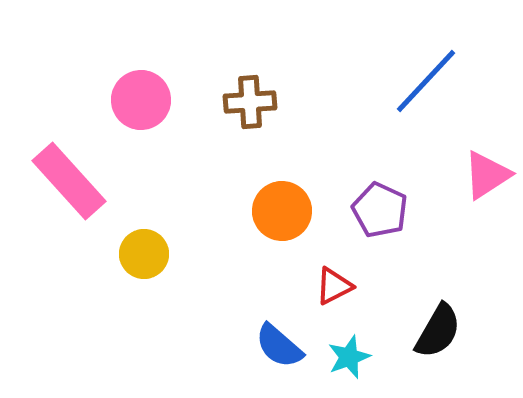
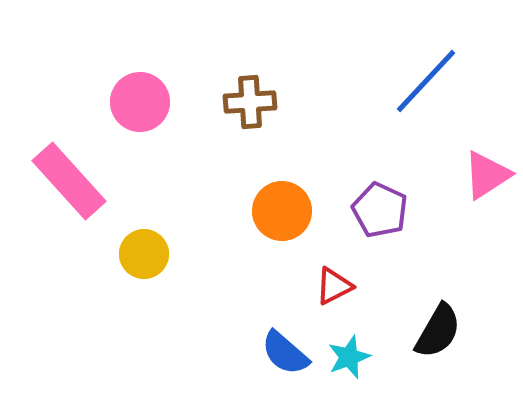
pink circle: moved 1 px left, 2 px down
blue semicircle: moved 6 px right, 7 px down
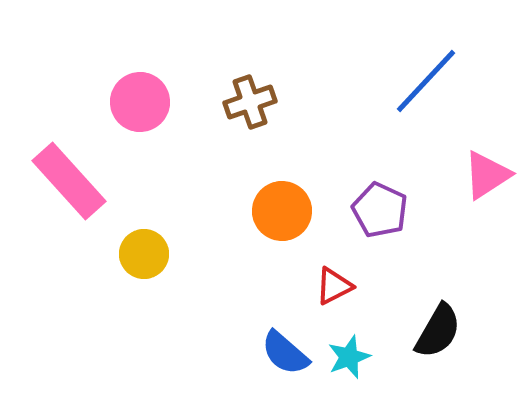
brown cross: rotated 15 degrees counterclockwise
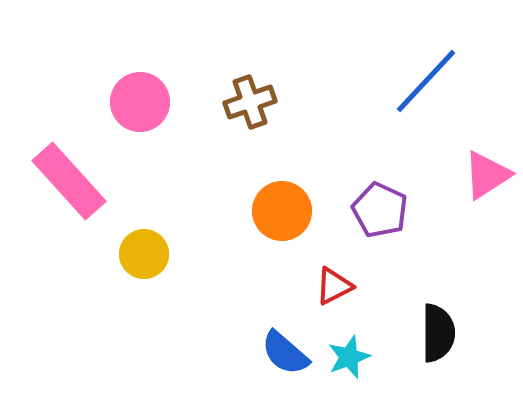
black semicircle: moved 2 px down; rotated 30 degrees counterclockwise
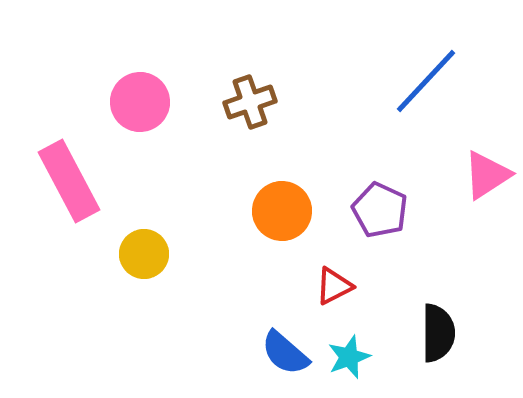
pink rectangle: rotated 14 degrees clockwise
